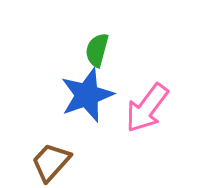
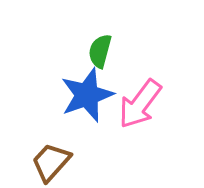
green semicircle: moved 3 px right, 1 px down
pink arrow: moved 7 px left, 4 px up
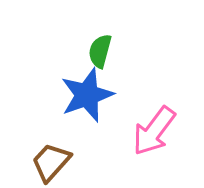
pink arrow: moved 14 px right, 27 px down
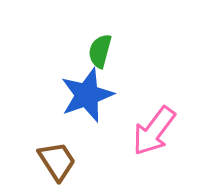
brown trapezoid: moved 6 px right, 1 px up; rotated 105 degrees clockwise
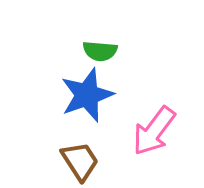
green semicircle: rotated 100 degrees counterclockwise
brown trapezoid: moved 23 px right
